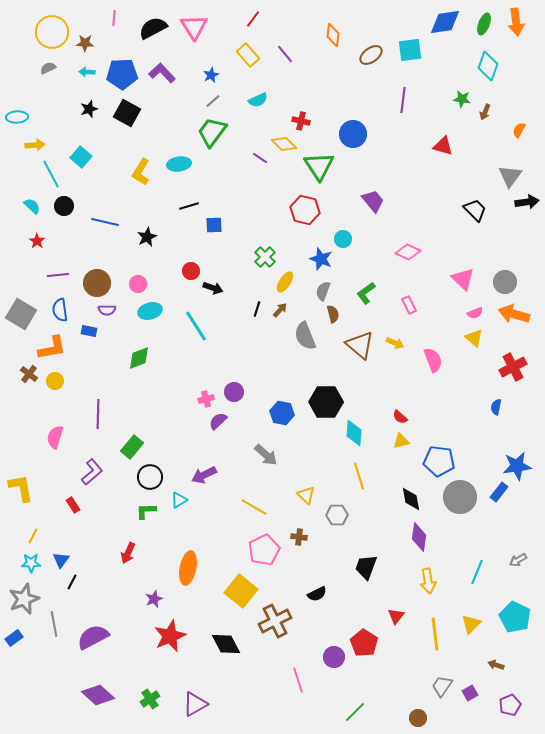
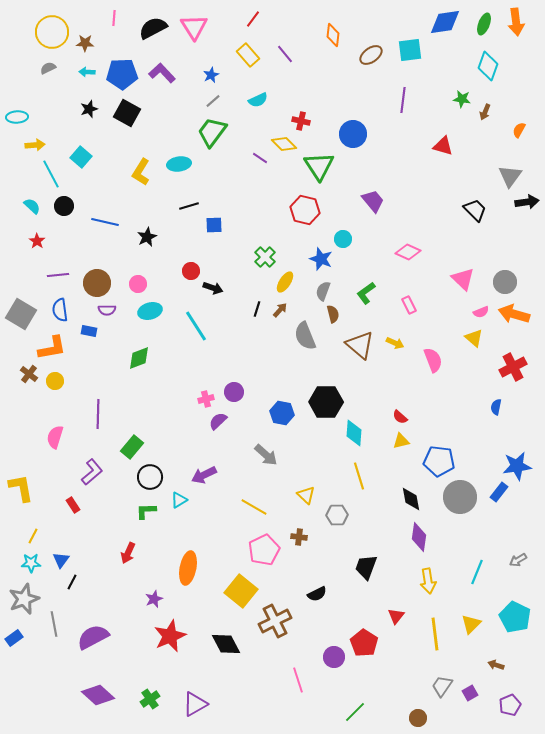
pink semicircle at (475, 313): moved 6 px right, 1 px up
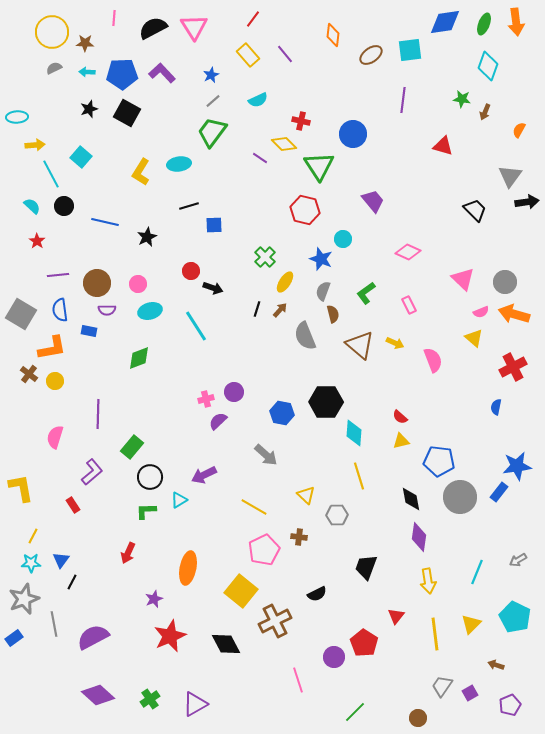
gray semicircle at (48, 68): moved 6 px right
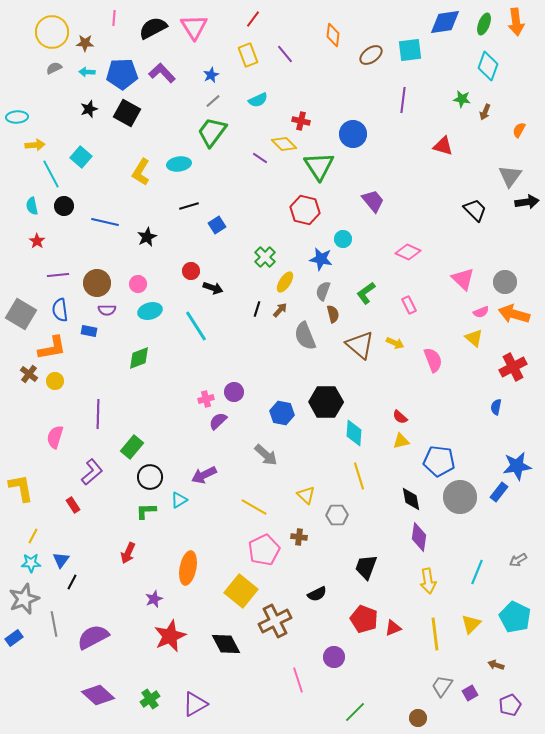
yellow rectangle at (248, 55): rotated 20 degrees clockwise
cyan semicircle at (32, 206): rotated 144 degrees counterclockwise
blue square at (214, 225): moved 3 px right; rotated 30 degrees counterclockwise
blue star at (321, 259): rotated 10 degrees counterclockwise
red triangle at (396, 616): moved 3 px left, 12 px down; rotated 30 degrees clockwise
red pentagon at (364, 643): moved 24 px up; rotated 12 degrees counterclockwise
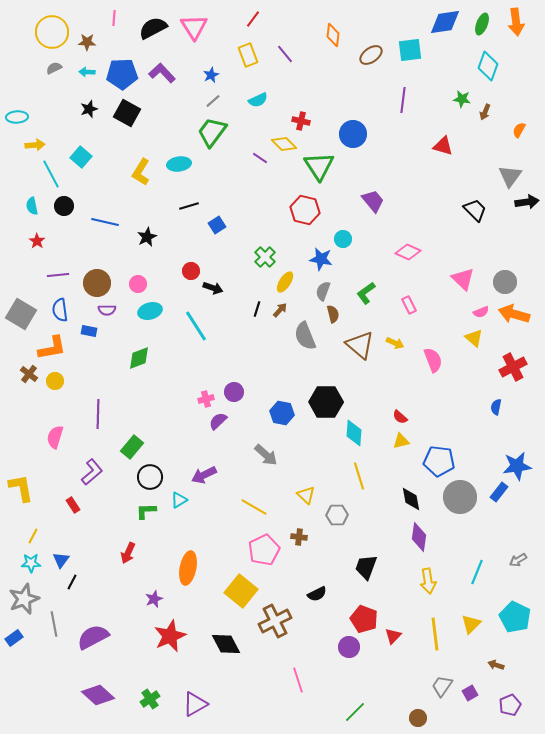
green ellipse at (484, 24): moved 2 px left
brown star at (85, 43): moved 2 px right, 1 px up
red triangle at (393, 628): moved 8 px down; rotated 24 degrees counterclockwise
purple circle at (334, 657): moved 15 px right, 10 px up
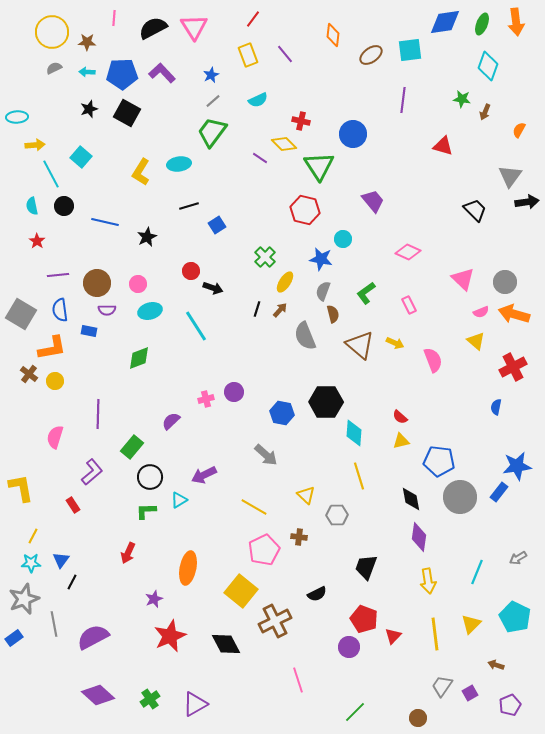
yellow triangle at (474, 338): moved 2 px right, 3 px down
purple semicircle at (218, 421): moved 47 px left
gray arrow at (518, 560): moved 2 px up
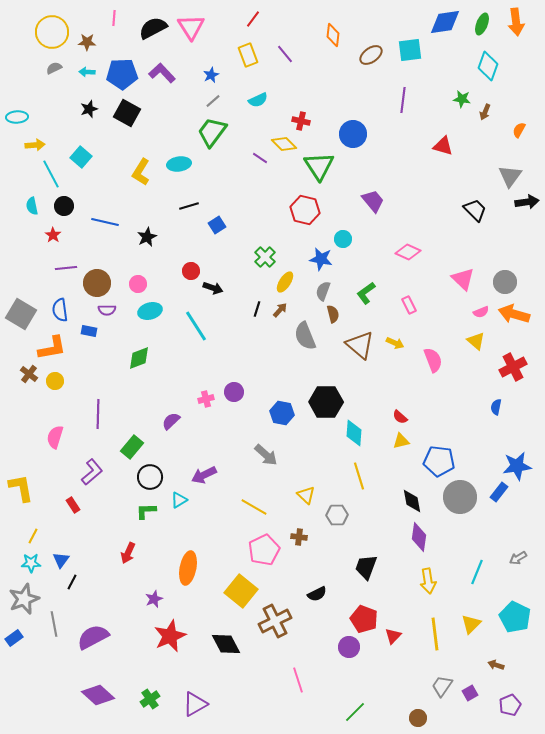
pink triangle at (194, 27): moved 3 px left
red star at (37, 241): moved 16 px right, 6 px up
purple line at (58, 275): moved 8 px right, 7 px up
black diamond at (411, 499): moved 1 px right, 2 px down
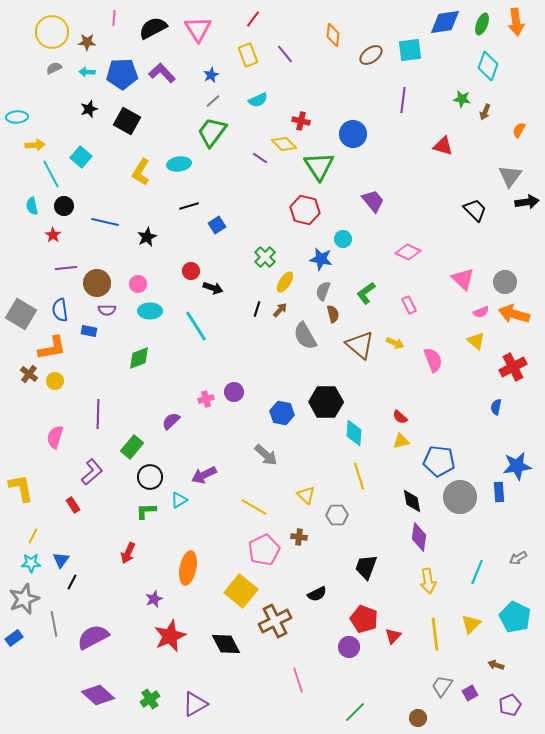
pink triangle at (191, 27): moved 7 px right, 2 px down
black square at (127, 113): moved 8 px down
cyan ellipse at (150, 311): rotated 15 degrees clockwise
gray semicircle at (305, 336): rotated 8 degrees counterclockwise
blue rectangle at (499, 492): rotated 42 degrees counterclockwise
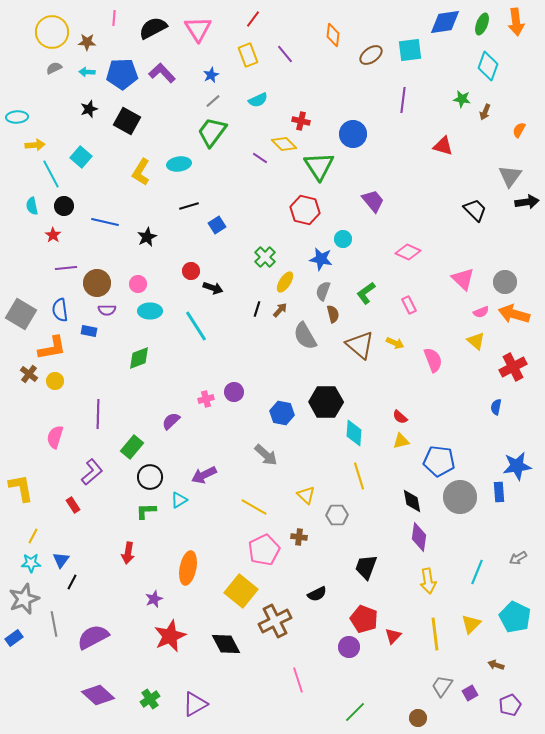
red arrow at (128, 553): rotated 15 degrees counterclockwise
